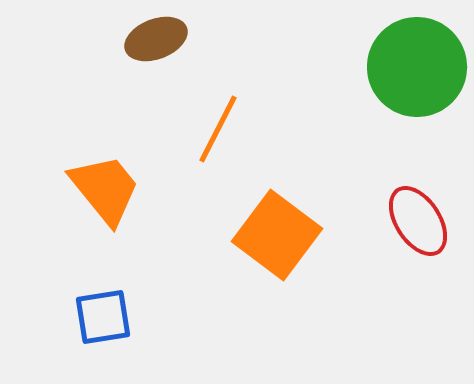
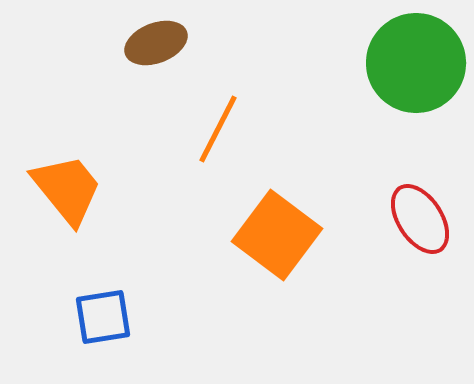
brown ellipse: moved 4 px down
green circle: moved 1 px left, 4 px up
orange trapezoid: moved 38 px left
red ellipse: moved 2 px right, 2 px up
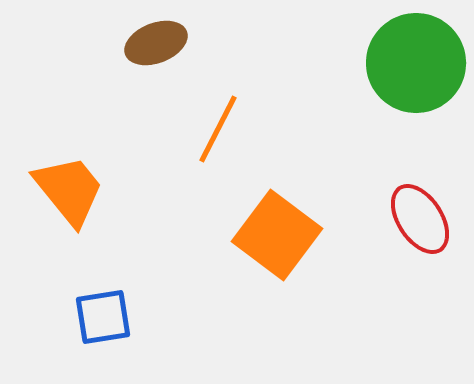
orange trapezoid: moved 2 px right, 1 px down
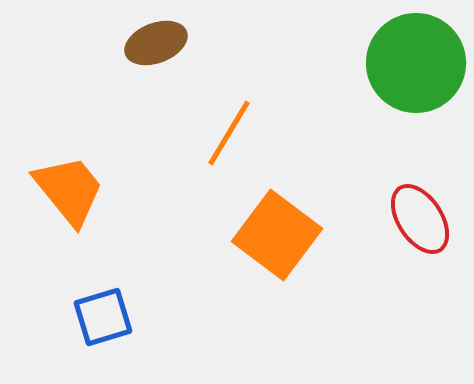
orange line: moved 11 px right, 4 px down; rotated 4 degrees clockwise
blue square: rotated 8 degrees counterclockwise
